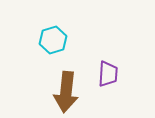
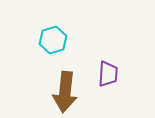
brown arrow: moved 1 px left
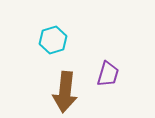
purple trapezoid: rotated 12 degrees clockwise
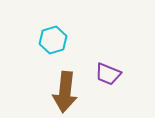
purple trapezoid: rotated 96 degrees clockwise
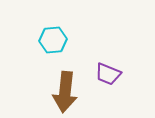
cyan hexagon: rotated 12 degrees clockwise
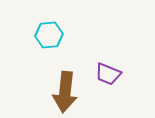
cyan hexagon: moved 4 px left, 5 px up
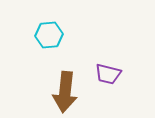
purple trapezoid: rotated 8 degrees counterclockwise
